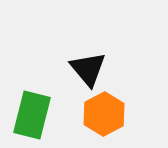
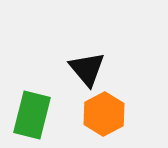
black triangle: moved 1 px left
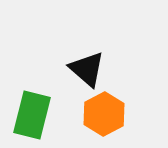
black triangle: rotated 9 degrees counterclockwise
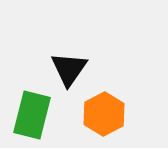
black triangle: moved 18 px left; rotated 24 degrees clockwise
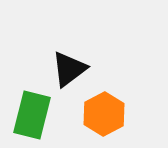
black triangle: rotated 18 degrees clockwise
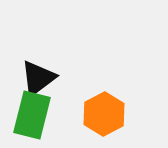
black triangle: moved 31 px left, 9 px down
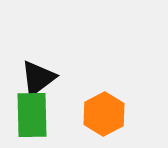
green rectangle: rotated 15 degrees counterclockwise
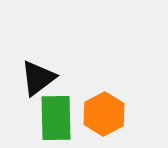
green rectangle: moved 24 px right, 3 px down
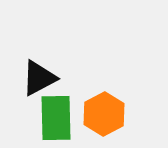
black triangle: moved 1 px right; rotated 9 degrees clockwise
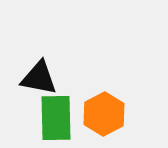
black triangle: rotated 39 degrees clockwise
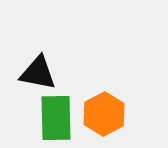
black triangle: moved 1 px left, 5 px up
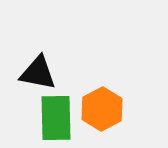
orange hexagon: moved 2 px left, 5 px up
